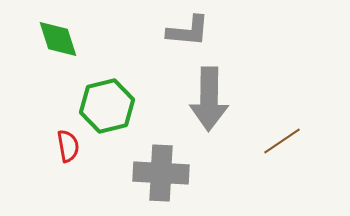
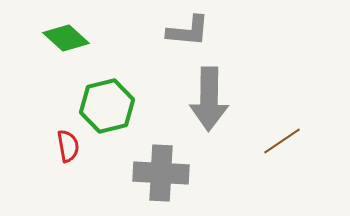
green diamond: moved 8 px right, 1 px up; rotated 30 degrees counterclockwise
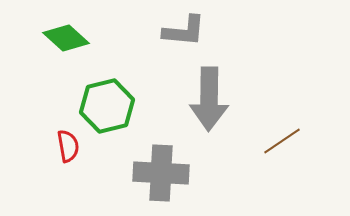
gray L-shape: moved 4 px left
